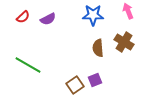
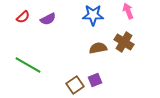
brown semicircle: rotated 84 degrees clockwise
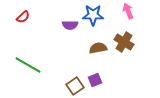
purple semicircle: moved 22 px right, 6 px down; rotated 28 degrees clockwise
brown square: moved 1 px down
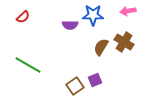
pink arrow: rotated 77 degrees counterclockwise
brown semicircle: moved 3 px right, 1 px up; rotated 48 degrees counterclockwise
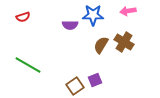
red semicircle: rotated 24 degrees clockwise
brown semicircle: moved 2 px up
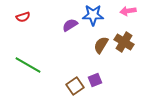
purple semicircle: rotated 147 degrees clockwise
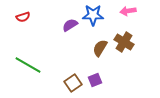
brown semicircle: moved 1 px left, 3 px down
brown square: moved 2 px left, 3 px up
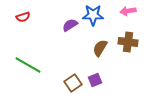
brown cross: moved 4 px right; rotated 24 degrees counterclockwise
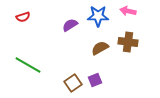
pink arrow: rotated 21 degrees clockwise
blue star: moved 5 px right, 1 px down
brown semicircle: rotated 30 degrees clockwise
